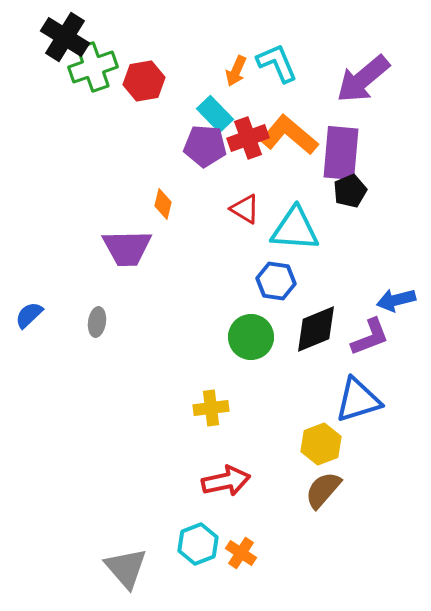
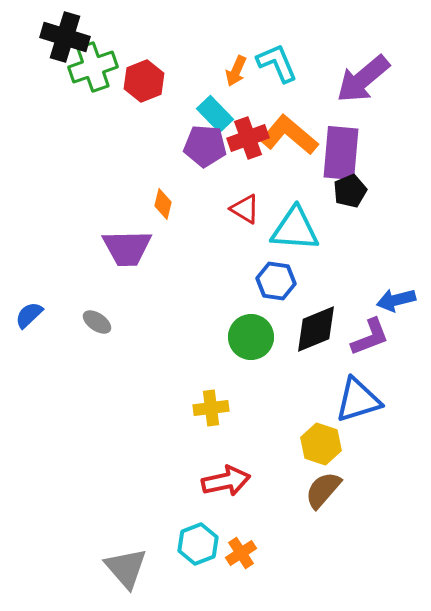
black cross: rotated 15 degrees counterclockwise
red hexagon: rotated 12 degrees counterclockwise
gray ellipse: rotated 64 degrees counterclockwise
yellow hexagon: rotated 21 degrees counterclockwise
orange cross: rotated 24 degrees clockwise
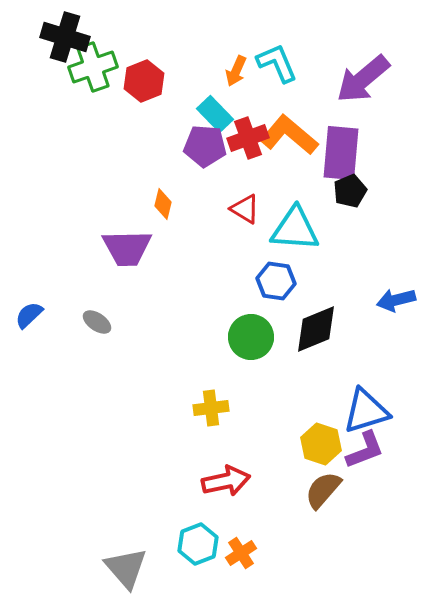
purple L-shape: moved 5 px left, 113 px down
blue triangle: moved 8 px right, 11 px down
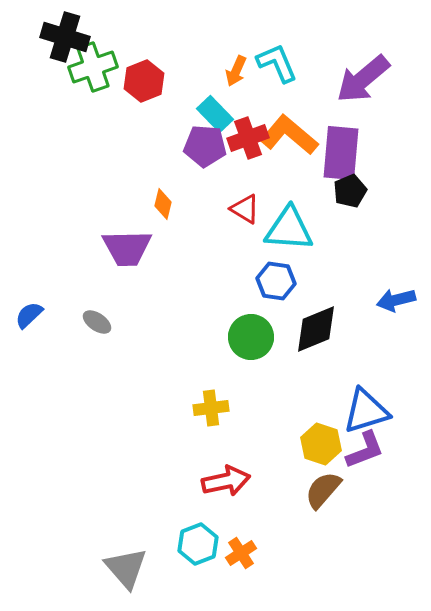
cyan triangle: moved 6 px left
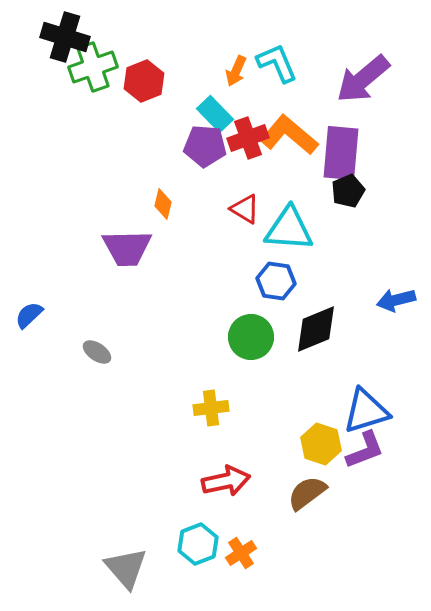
black pentagon: moved 2 px left
gray ellipse: moved 30 px down
brown semicircle: moved 16 px left, 3 px down; rotated 12 degrees clockwise
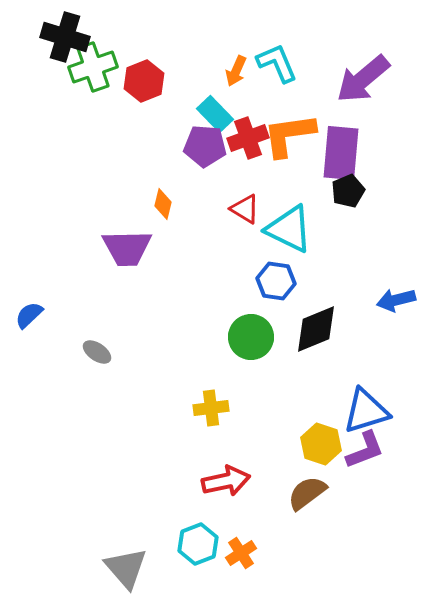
orange L-shape: rotated 48 degrees counterclockwise
cyan triangle: rotated 22 degrees clockwise
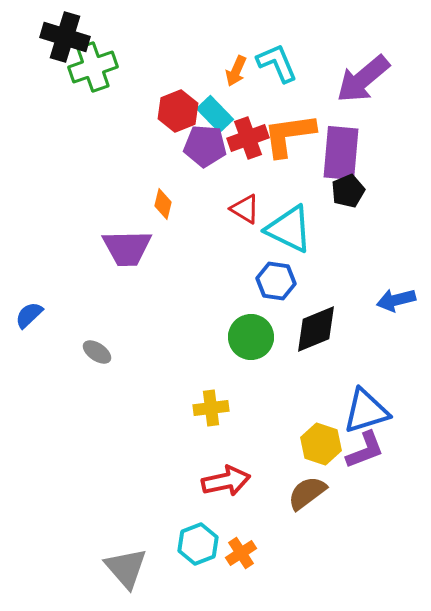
red hexagon: moved 34 px right, 30 px down
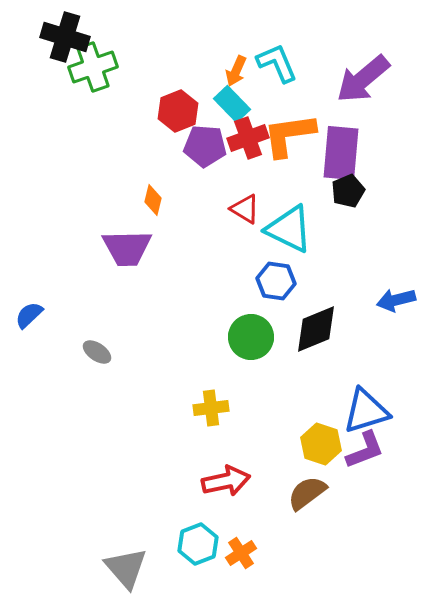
cyan rectangle: moved 17 px right, 10 px up
orange diamond: moved 10 px left, 4 px up
